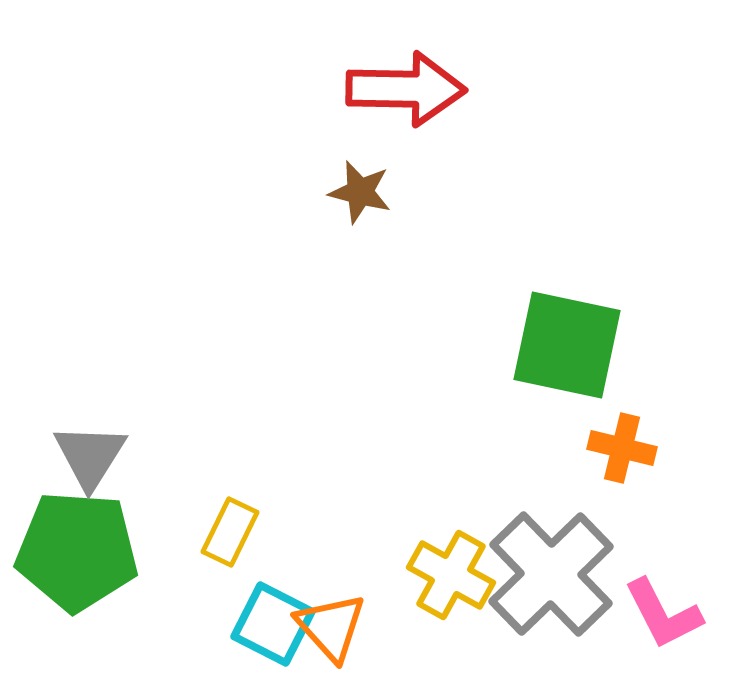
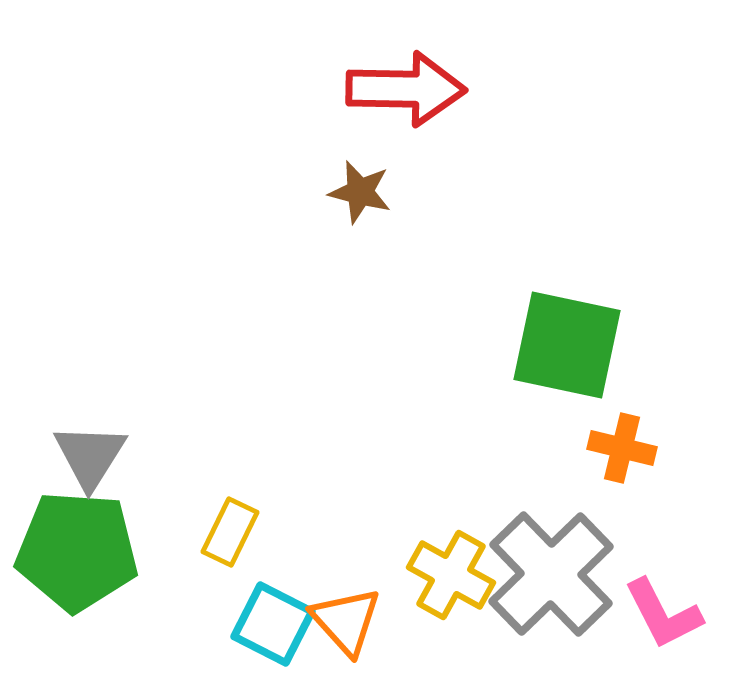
orange triangle: moved 15 px right, 6 px up
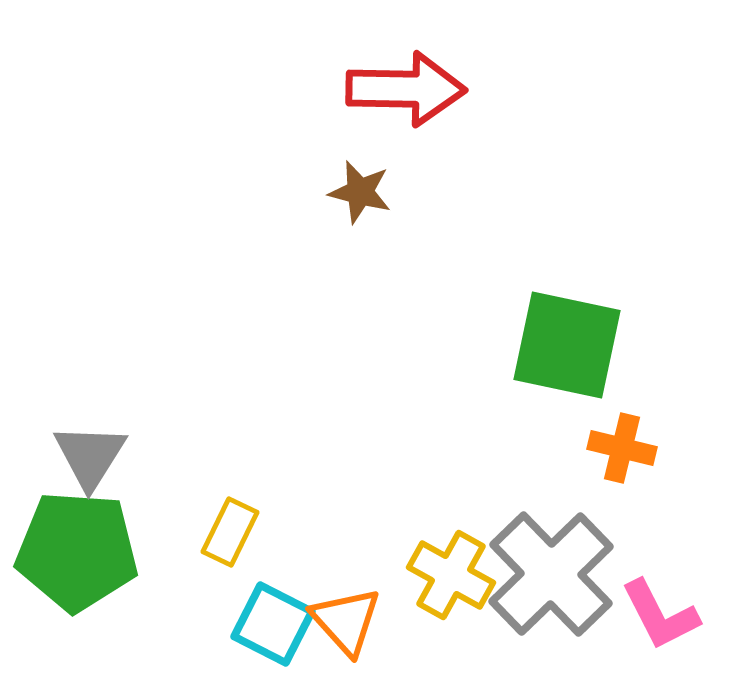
pink L-shape: moved 3 px left, 1 px down
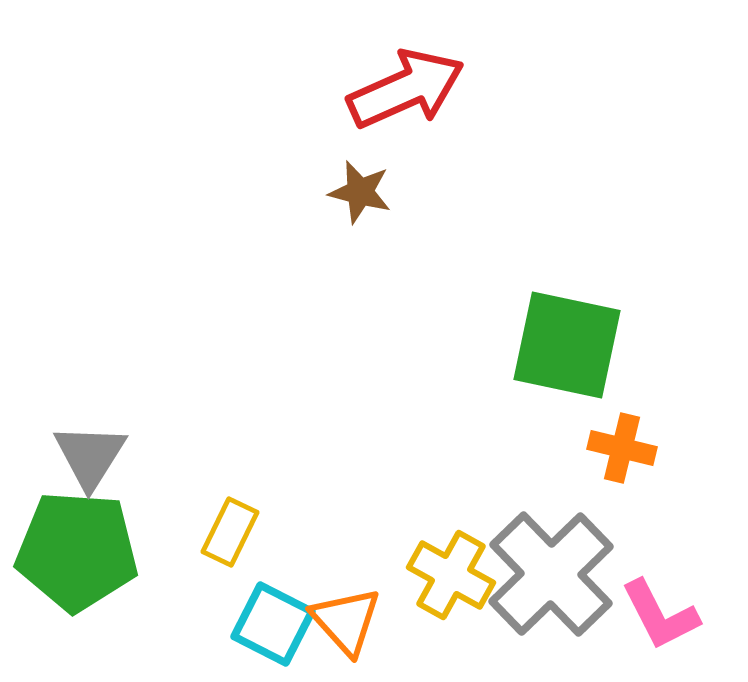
red arrow: rotated 25 degrees counterclockwise
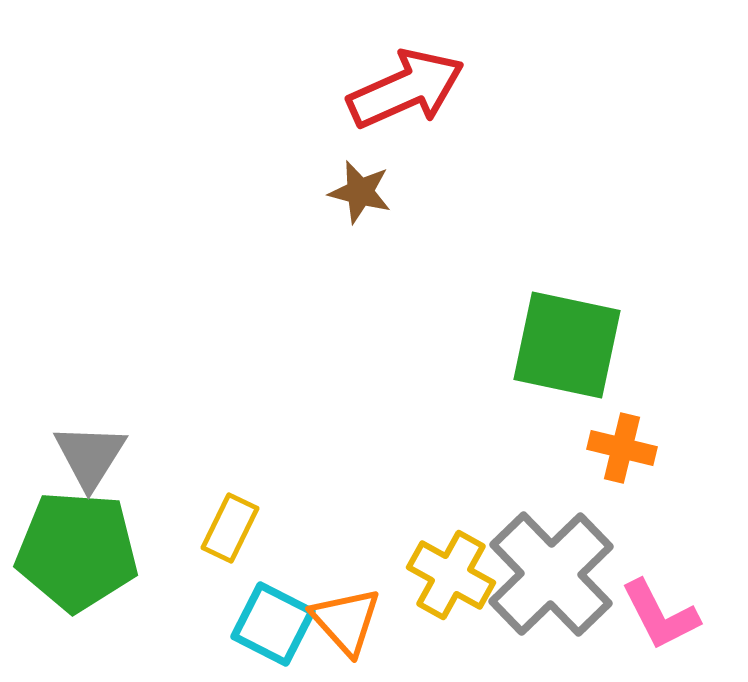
yellow rectangle: moved 4 px up
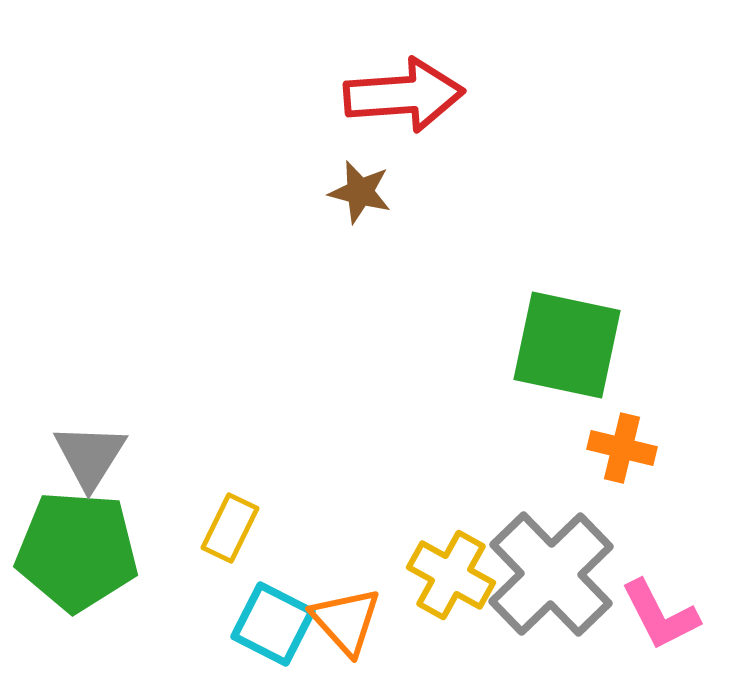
red arrow: moved 2 px left, 6 px down; rotated 20 degrees clockwise
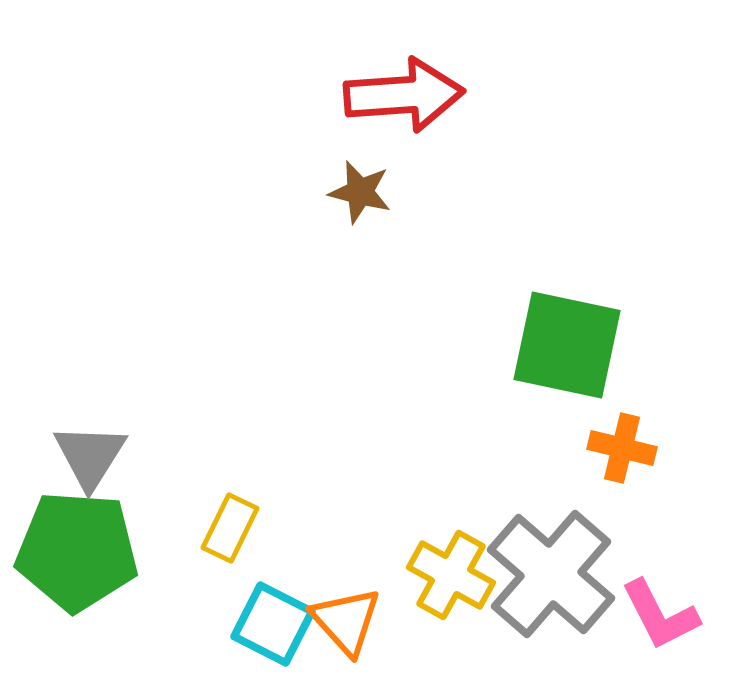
gray cross: rotated 5 degrees counterclockwise
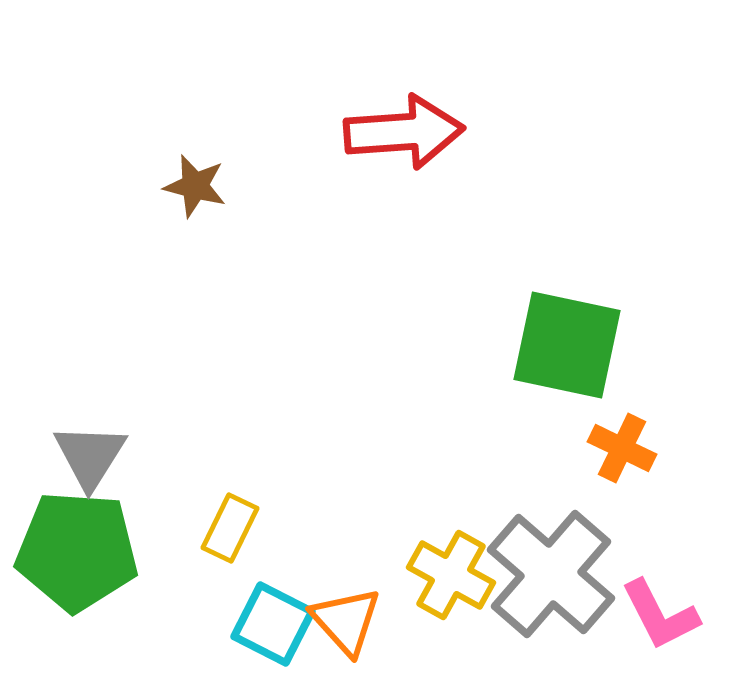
red arrow: moved 37 px down
brown star: moved 165 px left, 6 px up
orange cross: rotated 12 degrees clockwise
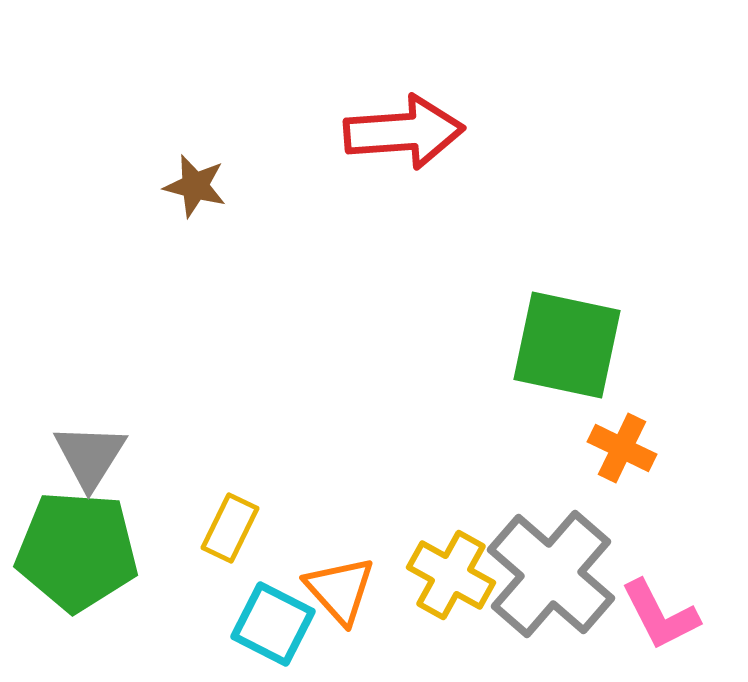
orange triangle: moved 6 px left, 31 px up
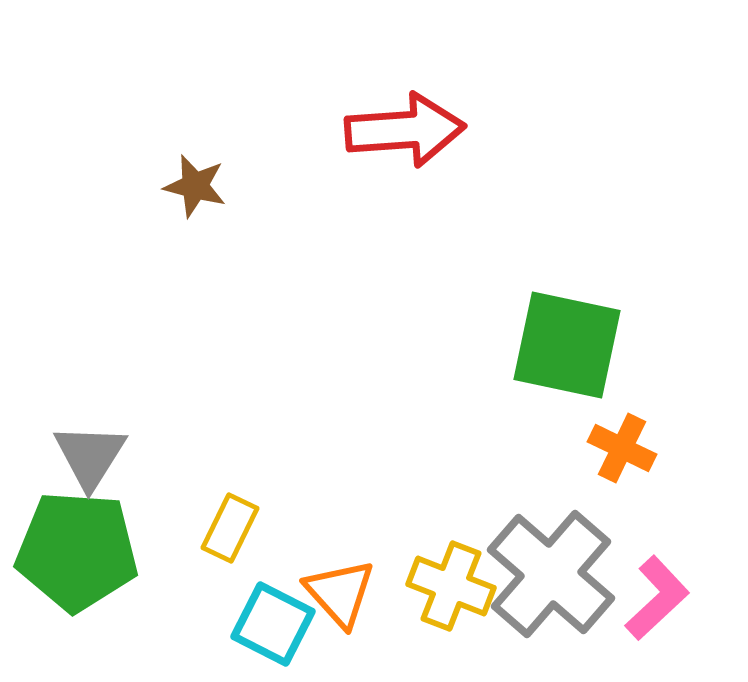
red arrow: moved 1 px right, 2 px up
yellow cross: moved 11 px down; rotated 8 degrees counterclockwise
orange triangle: moved 3 px down
pink L-shape: moved 3 px left, 17 px up; rotated 106 degrees counterclockwise
